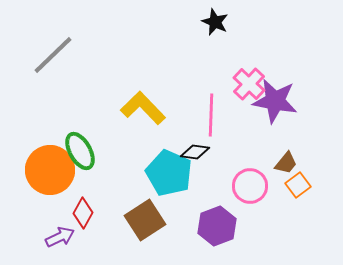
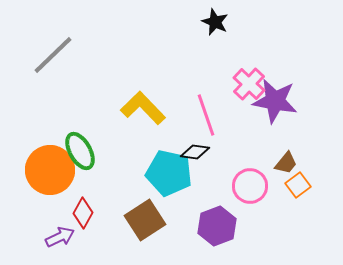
pink line: moved 5 px left; rotated 21 degrees counterclockwise
cyan pentagon: rotated 12 degrees counterclockwise
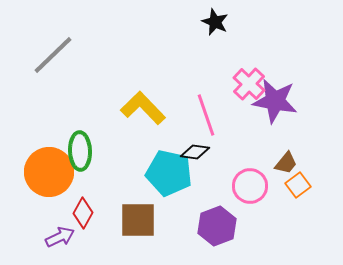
green ellipse: rotated 27 degrees clockwise
orange circle: moved 1 px left, 2 px down
brown square: moved 7 px left; rotated 33 degrees clockwise
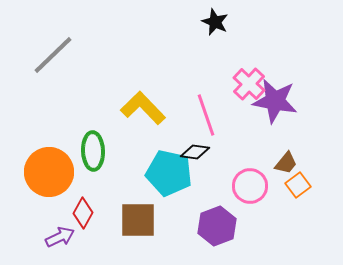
green ellipse: moved 13 px right
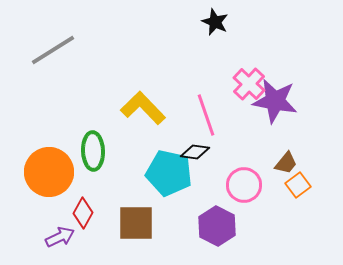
gray line: moved 5 px up; rotated 12 degrees clockwise
pink circle: moved 6 px left, 1 px up
brown square: moved 2 px left, 3 px down
purple hexagon: rotated 12 degrees counterclockwise
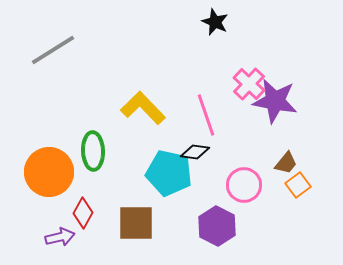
purple arrow: rotated 12 degrees clockwise
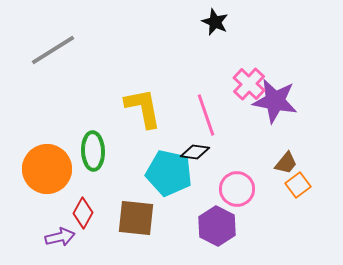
yellow L-shape: rotated 33 degrees clockwise
orange circle: moved 2 px left, 3 px up
pink circle: moved 7 px left, 4 px down
brown square: moved 5 px up; rotated 6 degrees clockwise
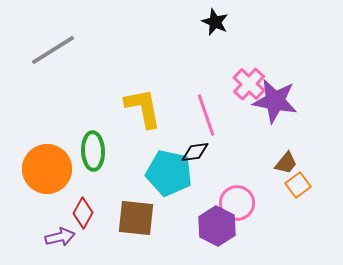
black diamond: rotated 16 degrees counterclockwise
pink circle: moved 14 px down
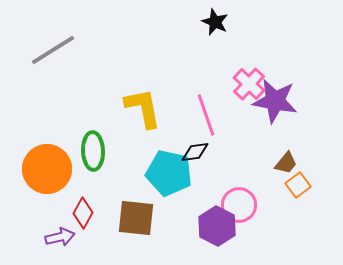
pink circle: moved 2 px right, 2 px down
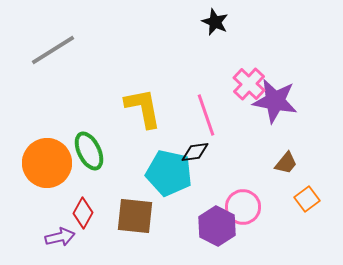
green ellipse: moved 4 px left; rotated 24 degrees counterclockwise
orange circle: moved 6 px up
orange square: moved 9 px right, 14 px down
pink circle: moved 4 px right, 2 px down
brown square: moved 1 px left, 2 px up
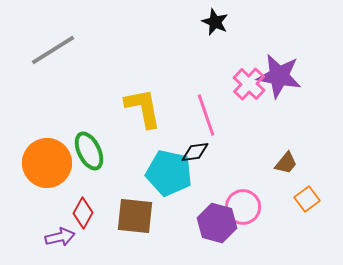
purple star: moved 4 px right, 25 px up
purple hexagon: moved 3 px up; rotated 12 degrees counterclockwise
